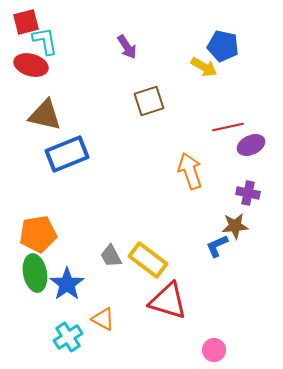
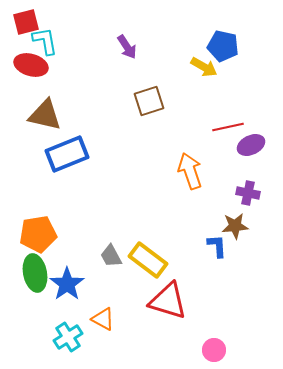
blue L-shape: rotated 110 degrees clockwise
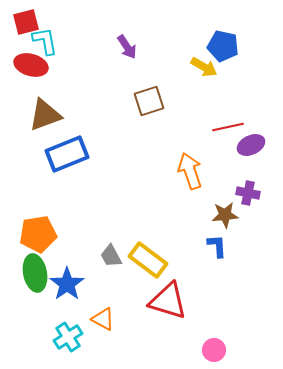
brown triangle: rotated 33 degrees counterclockwise
brown star: moved 10 px left, 11 px up
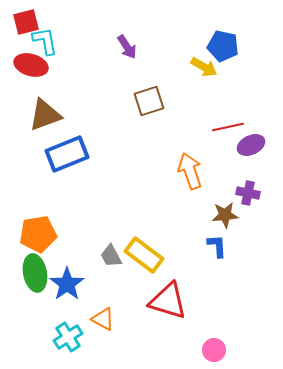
yellow rectangle: moved 4 px left, 5 px up
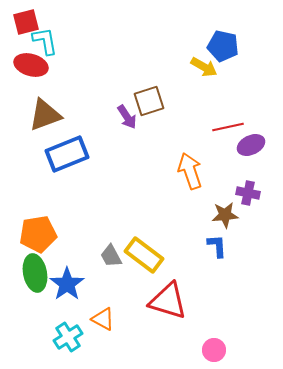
purple arrow: moved 70 px down
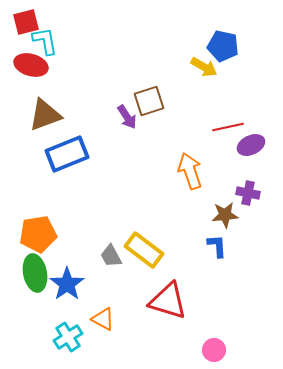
yellow rectangle: moved 5 px up
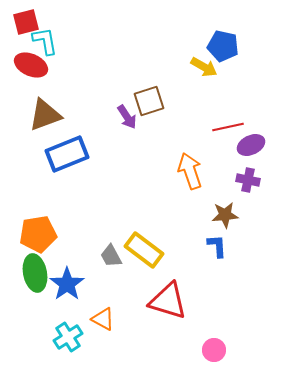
red ellipse: rotated 8 degrees clockwise
purple cross: moved 13 px up
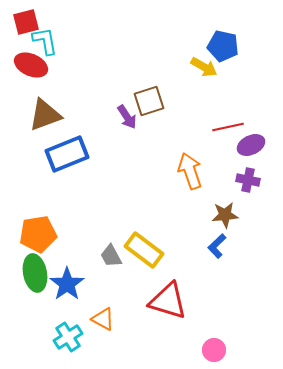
blue L-shape: rotated 130 degrees counterclockwise
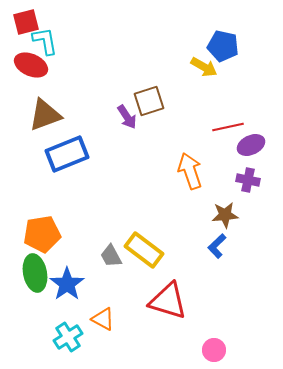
orange pentagon: moved 4 px right
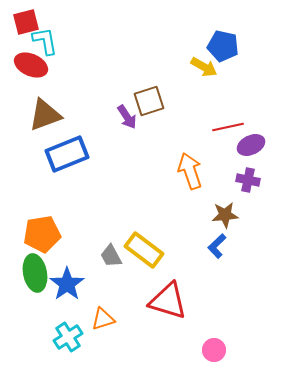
orange triangle: rotated 45 degrees counterclockwise
